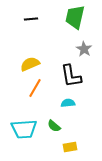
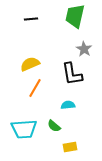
green trapezoid: moved 1 px up
black L-shape: moved 1 px right, 2 px up
cyan semicircle: moved 2 px down
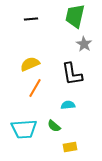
gray star: moved 5 px up
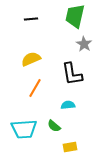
yellow semicircle: moved 1 px right, 5 px up
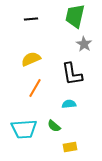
cyan semicircle: moved 1 px right, 1 px up
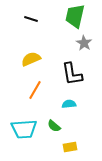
black line: rotated 24 degrees clockwise
gray star: moved 1 px up
orange line: moved 2 px down
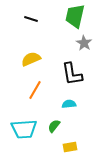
green semicircle: rotated 88 degrees clockwise
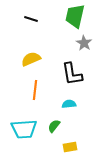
orange line: rotated 24 degrees counterclockwise
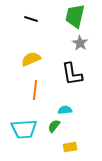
gray star: moved 4 px left
cyan semicircle: moved 4 px left, 6 px down
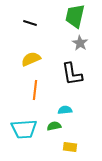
black line: moved 1 px left, 4 px down
green semicircle: rotated 40 degrees clockwise
yellow rectangle: rotated 16 degrees clockwise
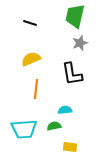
gray star: rotated 21 degrees clockwise
orange line: moved 1 px right, 1 px up
